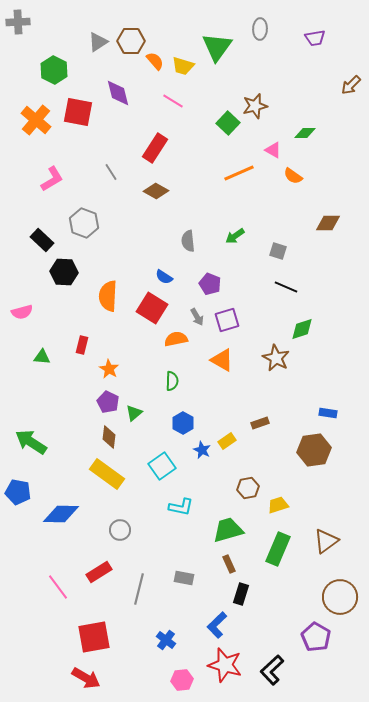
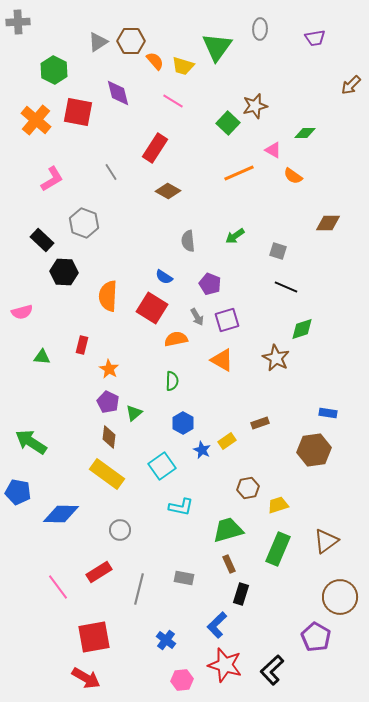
brown diamond at (156, 191): moved 12 px right
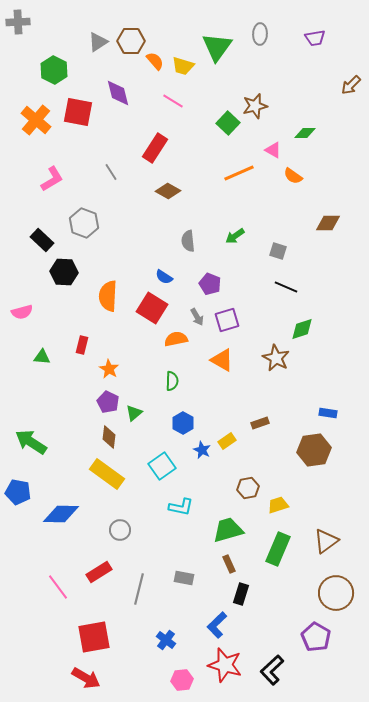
gray ellipse at (260, 29): moved 5 px down
brown circle at (340, 597): moved 4 px left, 4 px up
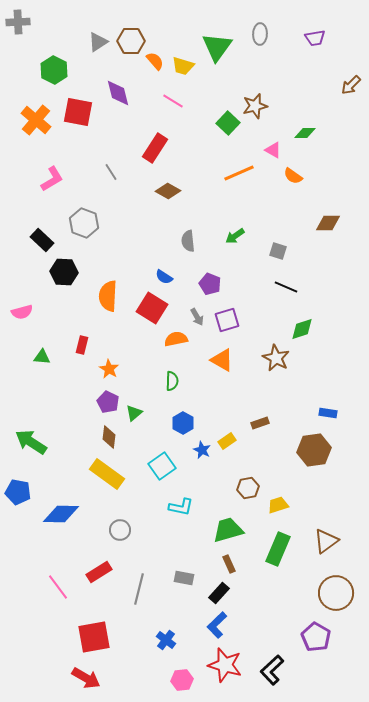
black rectangle at (241, 594): moved 22 px left, 1 px up; rotated 25 degrees clockwise
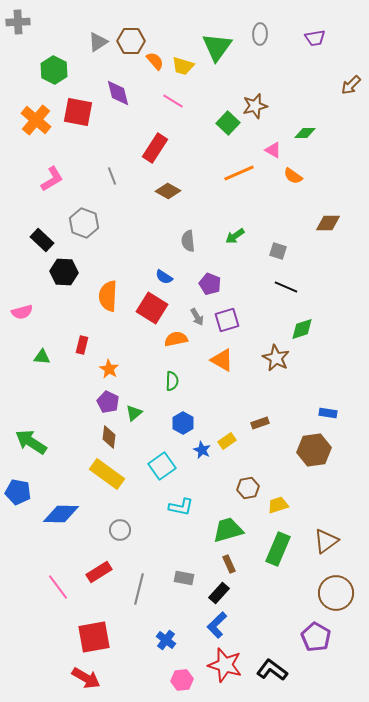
gray line at (111, 172): moved 1 px right, 4 px down; rotated 12 degrees clockwise
black L-shape at (272, 670): rotated 80 degrees clockwise
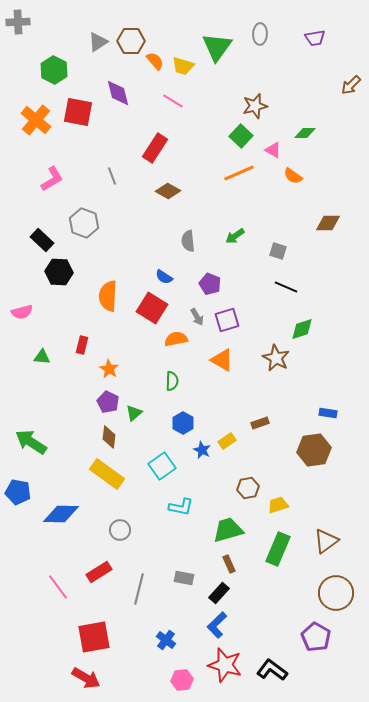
green square at (228, 123): moved 13 px right, 13 px down
black hexagon at (64, 272): moved 5 px left
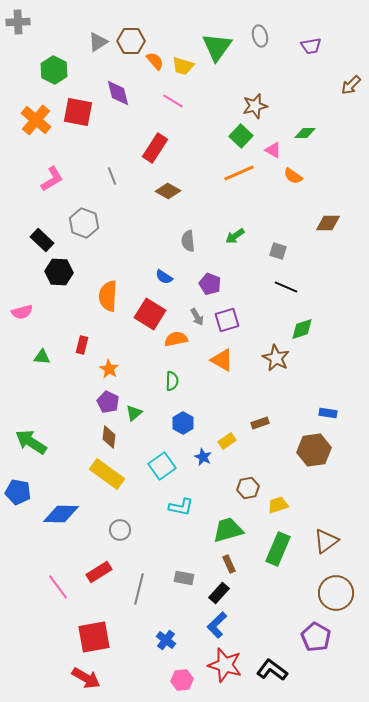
gray ellipse at (260, 34): moved 2 px down; rotated 15 degrees counterclockwise
purple trapezoid at (315, 38): moved 4 px left, 8 px down
red square at (152, 308): moved 2 px left, 6 px down
blue star at (202, 450): moved 1 px right, 7 px down
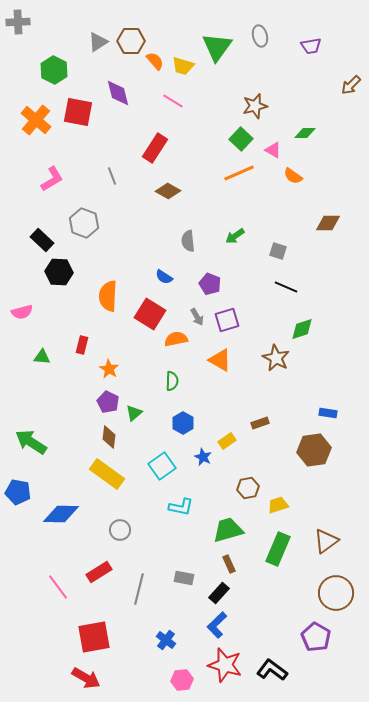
green square at (241, 136): moved 3 px down
orange triangle at (222, 360): moved 2 px left
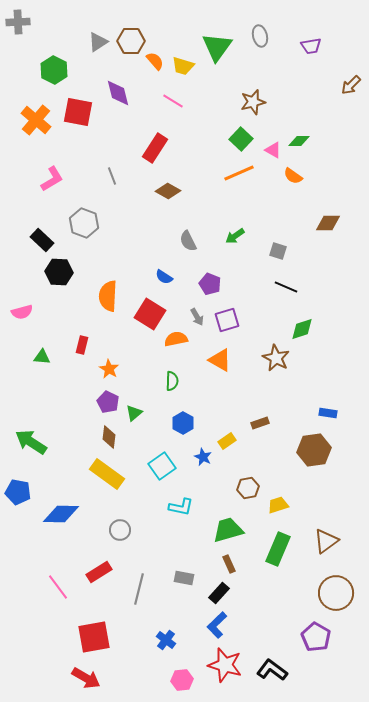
brown star at (255, 106): moved 2 px left, 4 px up
green diamond at (305, 133): moved 6 px left, 8 px down
gray semicircle at (188, 241): rotated 20 degrees counterclockwise
